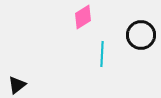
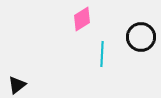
pink diamond: moved 1 px left, 2 px down
black circle: moved 2 px down
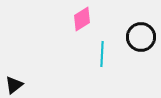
black triangle: moved 3 px left
